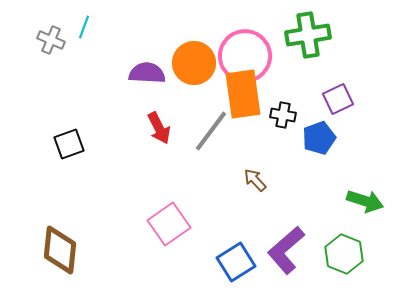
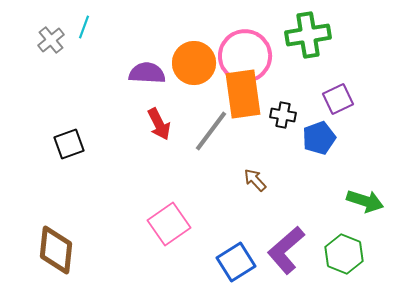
gray cross: rotated 28 degrees clockwise
red arrow: moved 4 px up
brown diamond: moved 4 px left
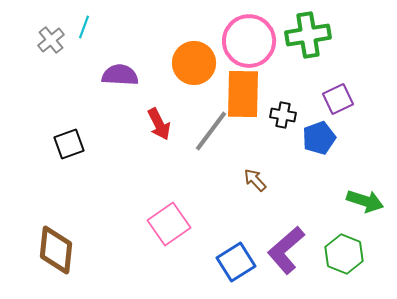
pink circle: moved 4 px right, 15 px up
purple semicircle: moved 27 px left, 2 px down
orange rectangle: rotated 9 degrees clockwise
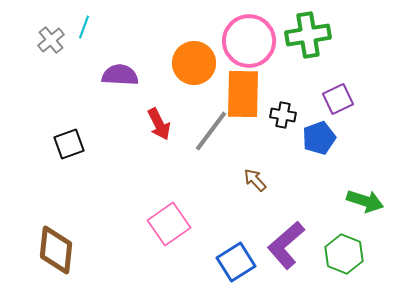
purple L-shape: moved 5 px up
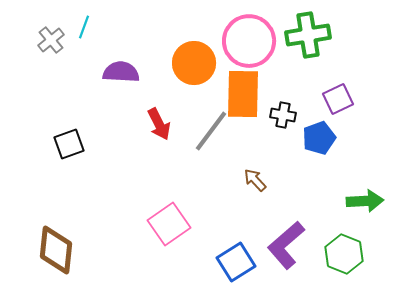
purple semicircle: moved 1 px right, 3 px up
green arrow: rotated 21 degrees counterclockwise
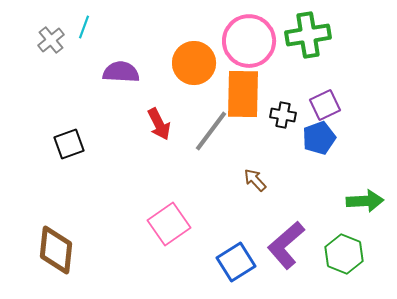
purple square: moved 13 px left, 6 px down
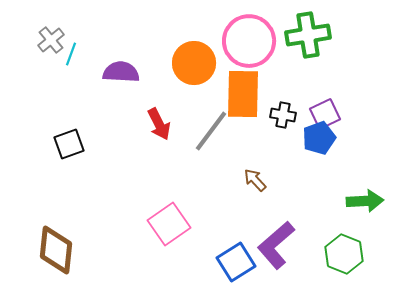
cyan line: moved 13 px left, 27 px down
purple square: moved 9 px down
purple L-shape: moved 10 px left
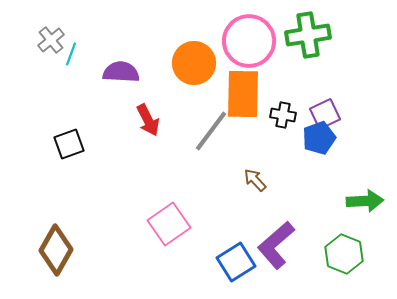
red arrow: moved 11 px left, 4 px up
brown diamond: rotated 24 degrees clockwise
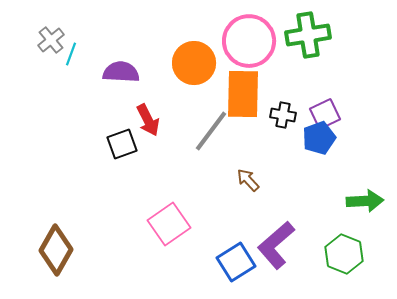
black square: moved 53 px right
brown arrow: moved 7 px left
